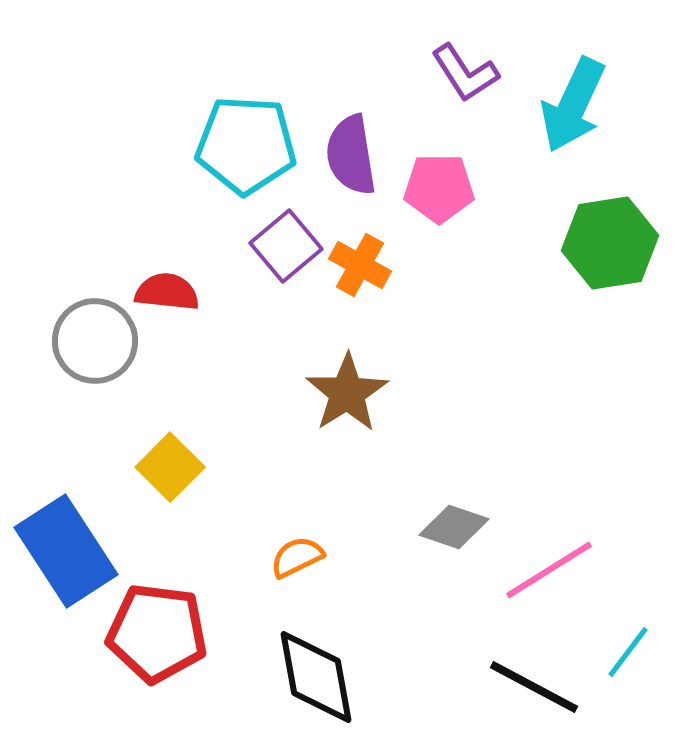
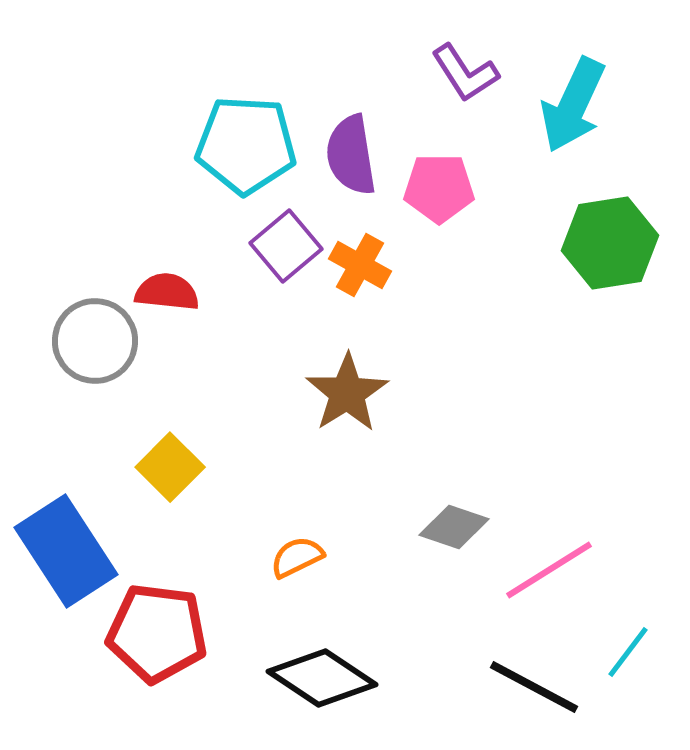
black diamond: moved 6 px right, 1 px down; rotated 46 degrees counterclockwise
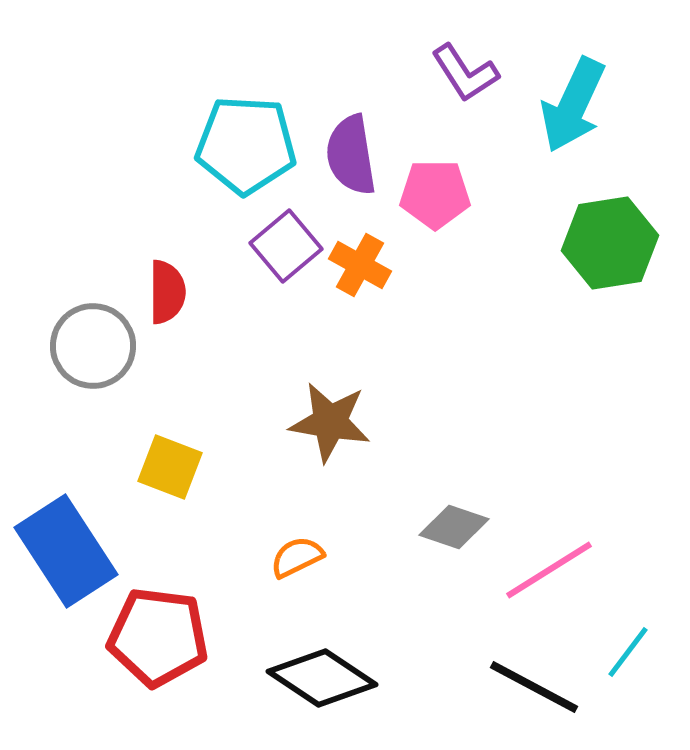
pink pentagon: moved 4 px left, 6 px down
red semicircle: rotated 84 degrees clockwise
gray circle: moved 2 px left, 5 px down
brown star: moved 17 px left, 29 px down; rotated 30 degrees counterclockwise
yellow square: rotated 24 degrees counterclockwise
red pentagon: moved 1 px right, 4 px down
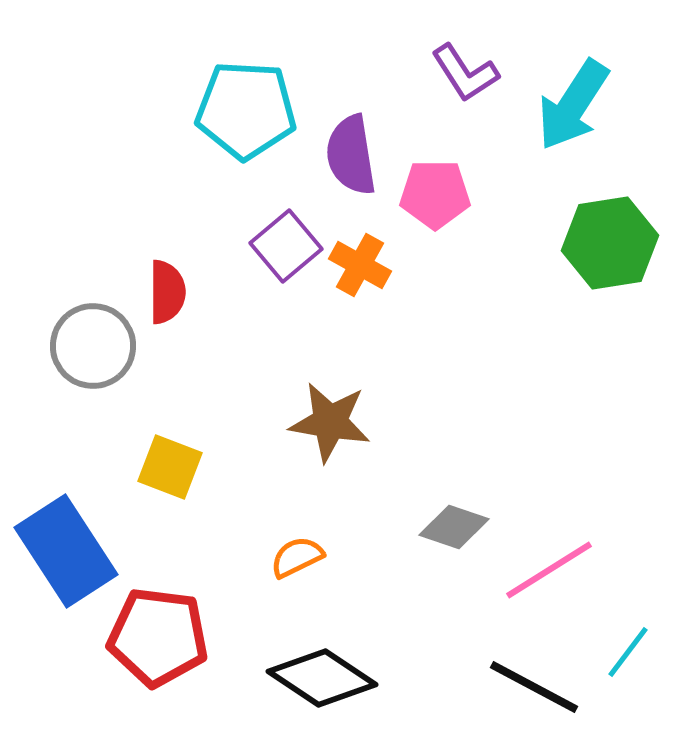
cyan arrow: rotated 8 degrees clockwise
cyan pentagon: moved 35 px up
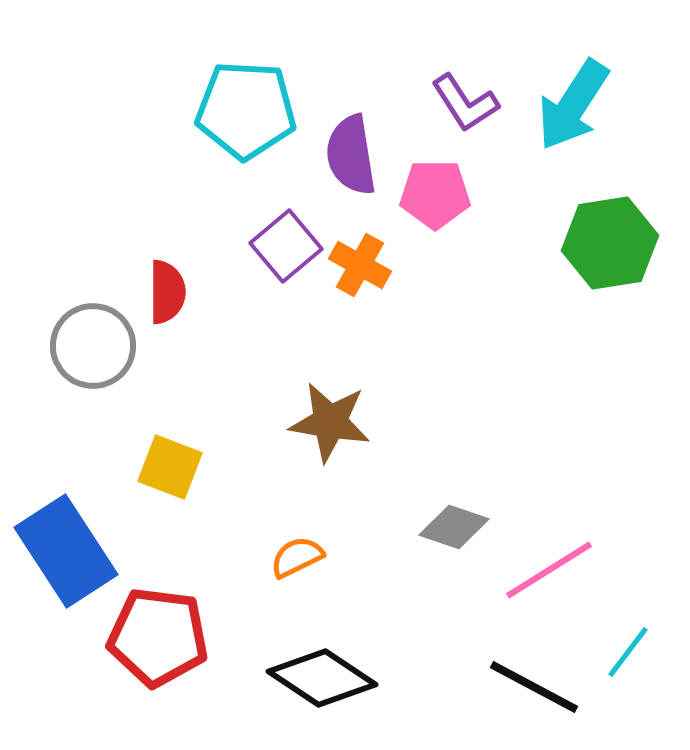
purple L-shape: moved 30 px down
